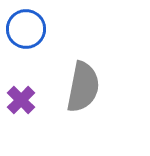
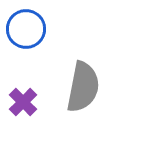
purple cross: moved 2 px right, 2 px down
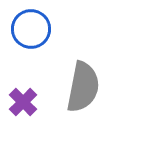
blue circle: moved 5 px right
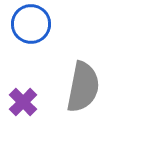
blue circle: moved 5 px up
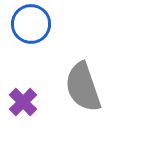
gray semicircle: rotated 150 degrees clockwise
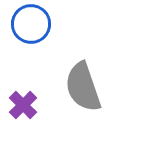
purple cross: moved 3 px down
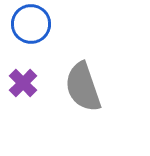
purple cross: moved 22 px up
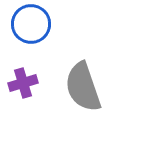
purple cross: rotated 28 degrees clockwise
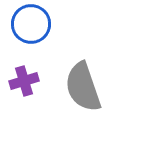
purple cross: moved 1 px right, 2 px up
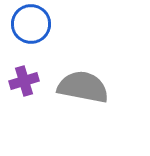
gray semicircle: rotated 120 degrees clockwise
